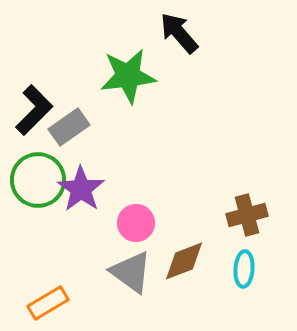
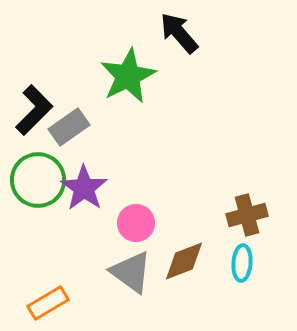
green star: rotated 20 degrees counterclockwise
purple star: moved 3 px right, 1 px up
cyan ellipse: moved 2 px left, 6 px up
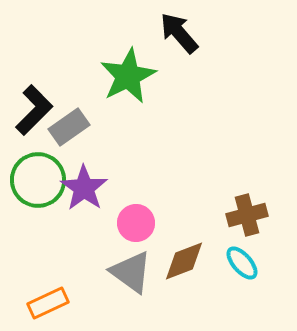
cyan ellipse: rotated 45 degrees counterclockwise
orange rectangle: rotated 6 degrees clockwise
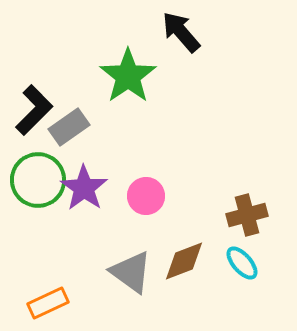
black arrow: moved 2 px right, 1 px up
green star: rotated 8 degrees counterclockwise
pink circle: moved 10 px right, 27 px up
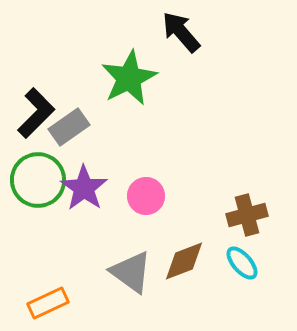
green star: moved 1 px right, 2 px down; rotated 8 degrees clockwise
black L-shape: moved 2 px right, 3 px down
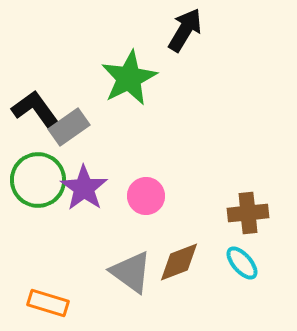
black arrow: moved 4 px right, 2 px up; rotated 72 degrees clockwise
black L-shape: moved 3 px up; rotated 81 degrees counterclockwise
brown cross: moved 1 px right, 2 px up; rotated 9 degrees clockwise
brown diamond: moved 5 px left, 1 px down
orange rectangle: rotated 42 degrees clockwise
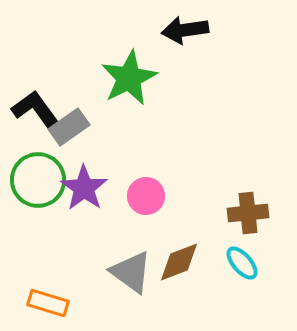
black arrow: rotated 129 degrees counterclockwise
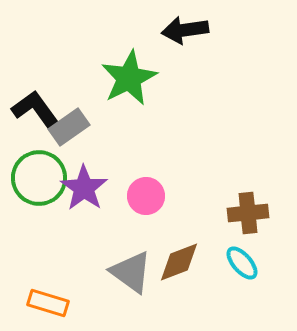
green circle: moved 1 px right, 2 px up
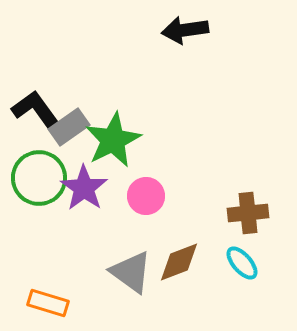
green star: moved 16 px left, 62 px down
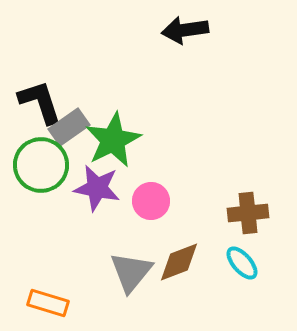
black L-shape: moved 4 px right, 8 px up; rotated 18 degrees clockwise
green circle: moved 2 px right, 13 px up
purple star: moved 13 px right; rotated 24 degrees counterclockwise
pink circle: moved 5 px right, 5 px down
gray triangle: rotated 33 degrees clockwise
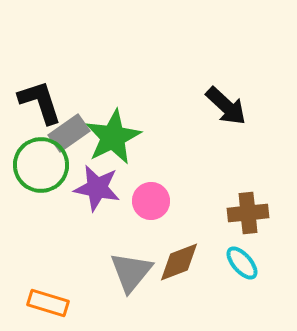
black arrow: moved 41 px right, 76 px down; rotated 129 degrees counterclockwise
gray rectangle: moved 6 px down
green star: moved 3 px up
